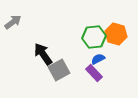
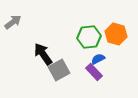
green hexagon: moved 5 px left
purple rectangle: moved 1 px up
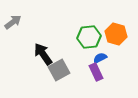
blue semicircle: moved 2 px right, 1 px up
purple rectangle: moved 2 px right; rotated 18 degrees clockwise
